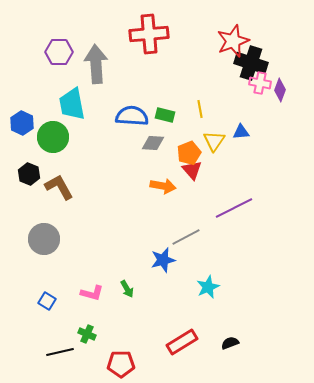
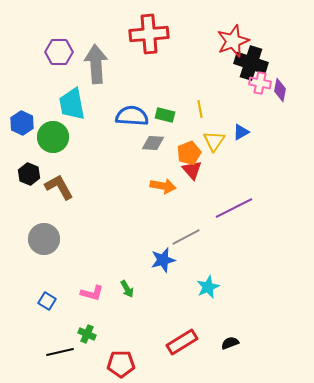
purple diamond: rotated 10 degrees counterclockwise
blue triangle: rotated 24 degrees counterclockwise
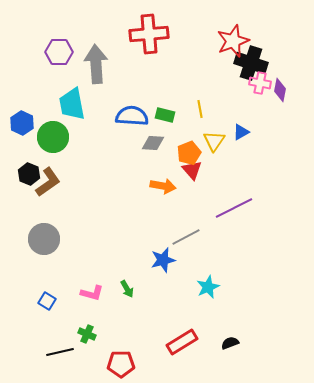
brown L-shape: moved 11 px left, 5 px up; rotated 84 degrees clockwise
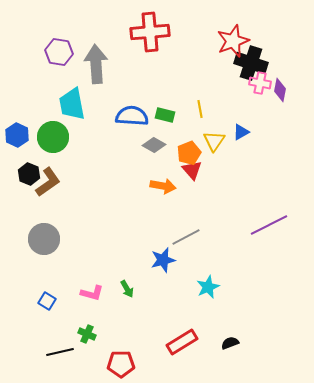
red cross: moved 1 px right, 2 px up
purple hexagon: rotated 8 degrees clockwise
blue hexagon: moved 5 px left, 12 px down
gray diamond: moved 1 px right, 2 px down; rotated 25 degrees clockwise
purple line: moved 35 px right, 17 px down
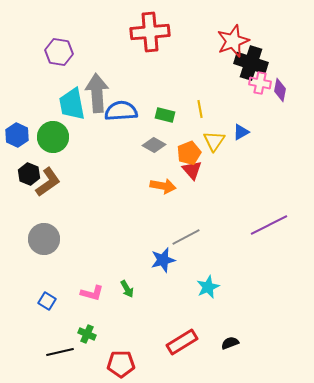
gray arrow: moved 1 px right, 29 px down
blue semicircle: moved 11 px left, 5 px up; rotated 8 degrees counterclockwise
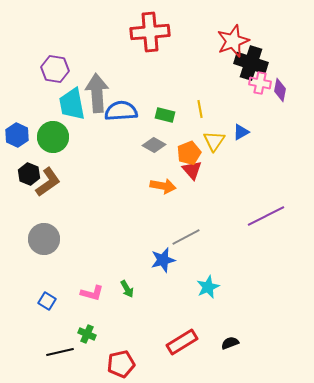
purple hexagon: moved 4 px left, 17 px down
purple line: moved 3 px left, 9 px up
red pentagon: rotated 12 degrees counterclockwise
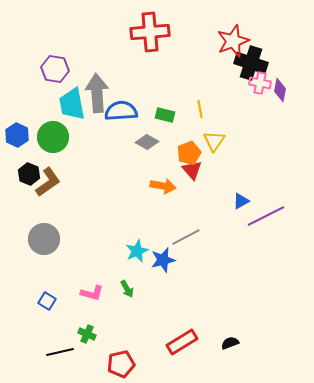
blue triangle: moved 69 px down
gray diamond: moved 7 px left, 3 px up
cyan star: moved 71 px left, 36 px up
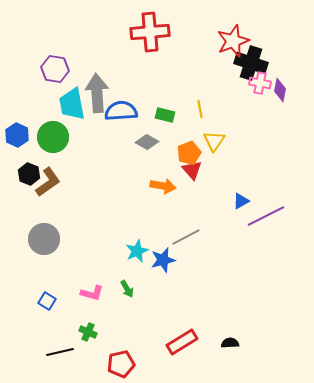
green cross: moved 1 px right, 2 px up
black semicircle: rotated 18 degrees clockwise
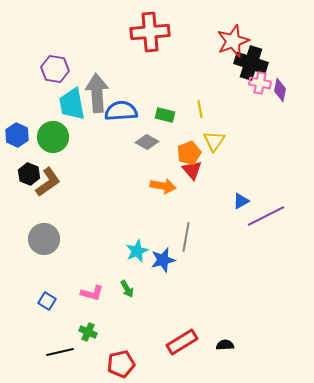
gray line: rotated 52 degrees counterclockwise
black semicircle: moved 5 px left, 2 px down
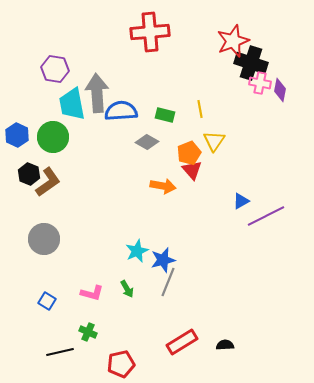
gray line: moved 18 px left, 45 px down; rotated 12 degrees clockwise
